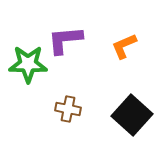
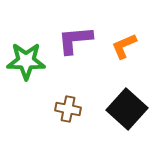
purple L-shape: moved 10 px right
green star: moved 2 px left, 3 px up
black square: moved 5 px left, 6 px up
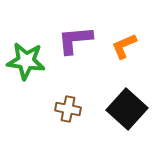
green star: rotated 6 degrees clockwise
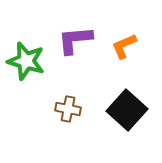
green star: rotated 9 degrees clockwise
black square: moved 1 px down
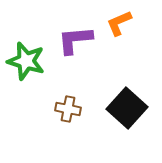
orange L-shape: moved 5 px left, 23 px up
black square: moved 2 px up
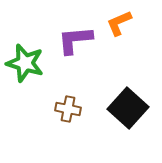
green star: moved 1 px left, 2 px down
black square: moved 1 px right
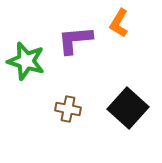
orange L-shape: rotated 36 degrees counterclockwise
green star: moved 1 px right, 2 px up
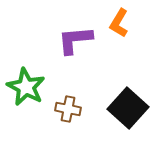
green star: moved 26 px down; rotated 12 degrees clockwise
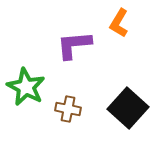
purple L-shape: moved 1 px left, 5 px down
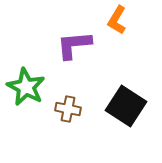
orange L-shape: moved 2 px left, 3 px up
black square: moved 2 px left, 2 px up; rotated 9 degrees counterclockwise
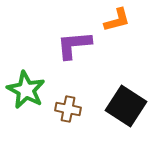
orange L-shape: rotated 136 degrees counterclockwise
green star: moved 3 px down
